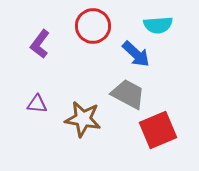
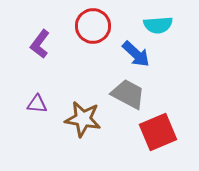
red square: moved 2 px down
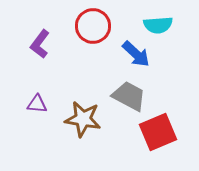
gray trapezoid: moved 1 px right, 2 px down
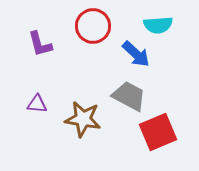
purple L-shape: rotated 52 degrees counterclockwise
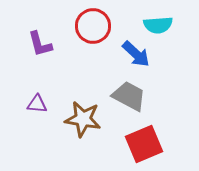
red square: moved 14 px left, 12 px down
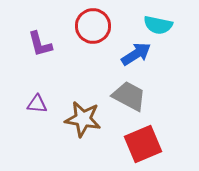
cyan semicircle: rotated 16 degrees clockwise
blue arrow: rotated 76 degrees counterclockwise
red square: moved 1 px left
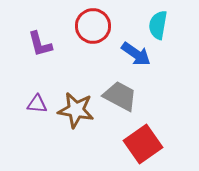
cyan semicircle: rotated 88 degrees clockwise
blue arrow: rotated 68 degrees clockwise
gray trapezoid: moved 9 px left
brown star: moved 7 px left, 9 px up
red square: rotated 12 degrees counterclockwise
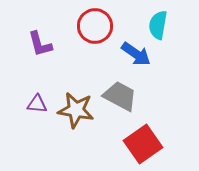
red circle: moved 2 px right
